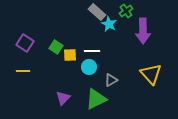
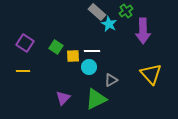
yellow square: moved 3 px right, 1 px down
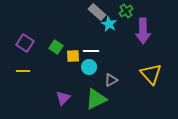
white line: moved 1 px left
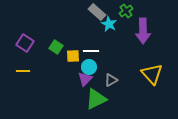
yellow triangle: moved 1 px right
purple triangle: moved 22 px right, 19 px up
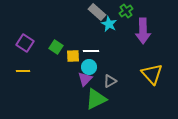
gray triangle: moved 1 px left, 1 px down
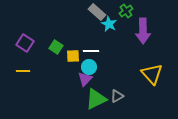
gray triangle: moved 7 px right, 15 px down
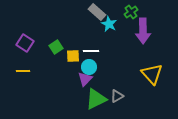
green cross: moved 5 px right, 1 px down
green square: rotated 24 degrees clockwise
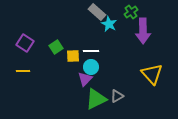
cyan circle: moved 2 px right
